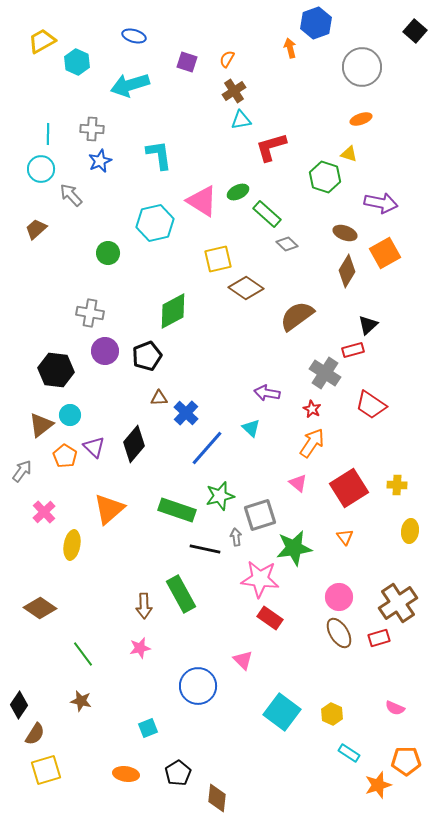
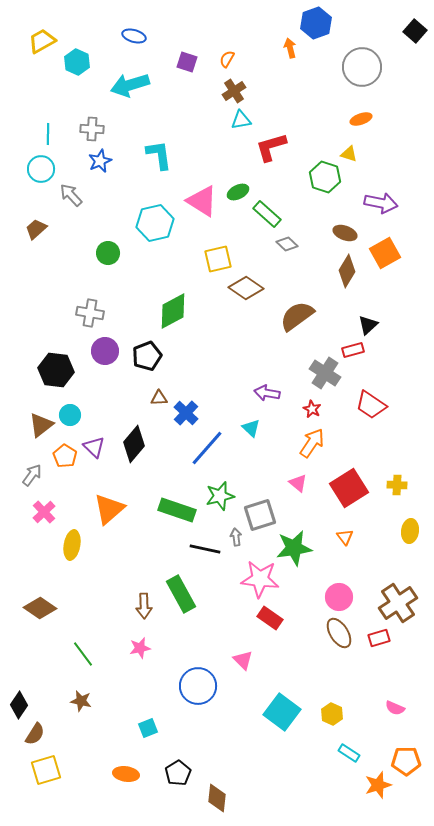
gray arrow at (22, 471): moved 10 px right, 4 px down
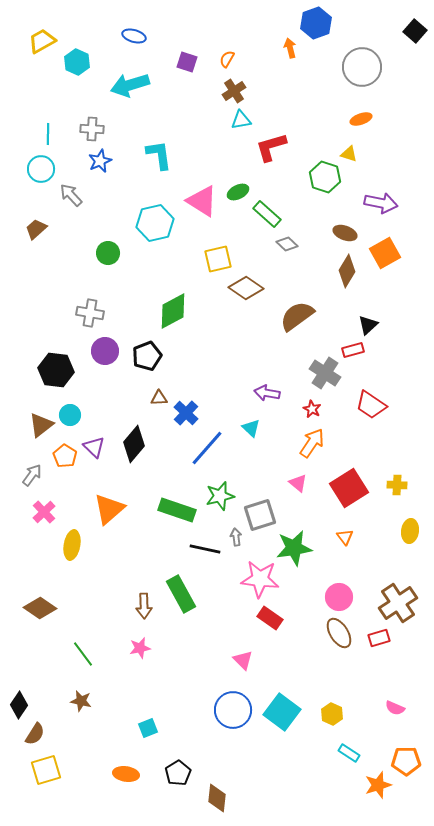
blue circle at (198, 686): moved 35 px right, 24 px down
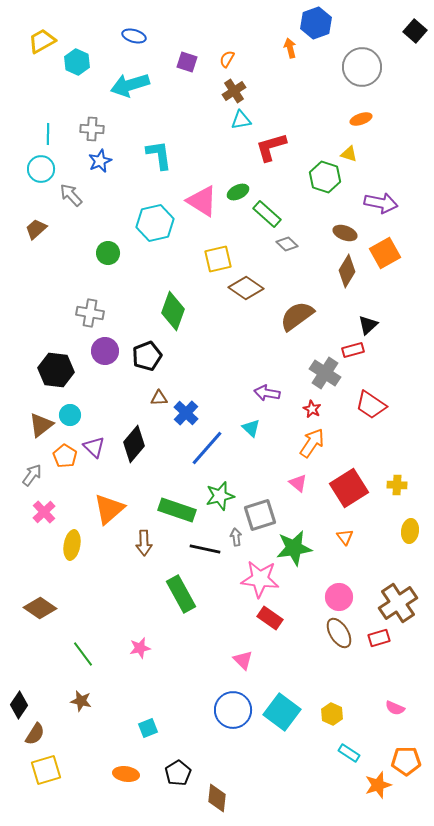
green diamond at (173, 311): rotated 42 degrees counterclockwise
brown arrow at (144, 606): moved 63 px up
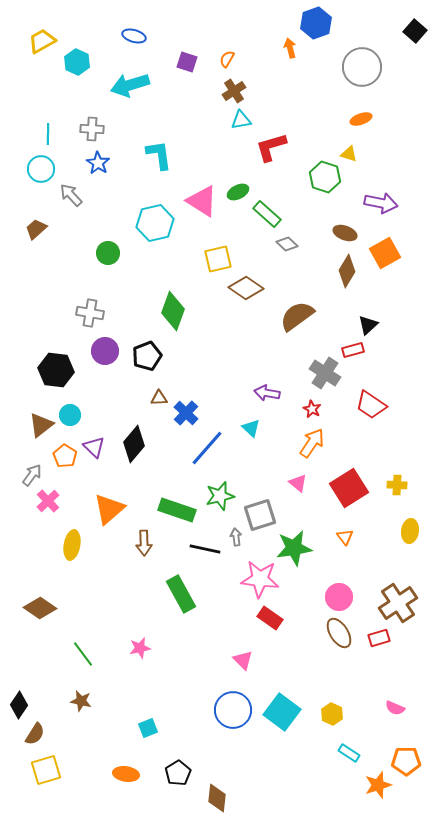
blue star at (100, 161): moved 2 px left, 2 px down; rotated 15 degrees counterclockwise
pink cross at (44, 512): moved 4 px right, 11 px up
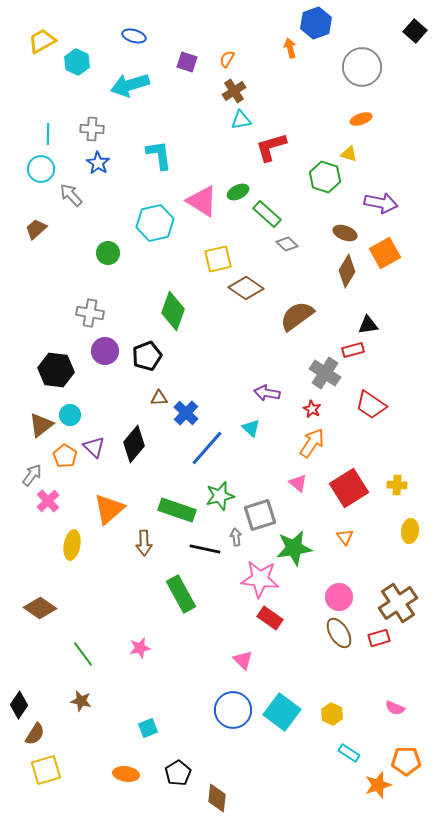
black triangle at (368, 325): rotated 35 degrees clockwise
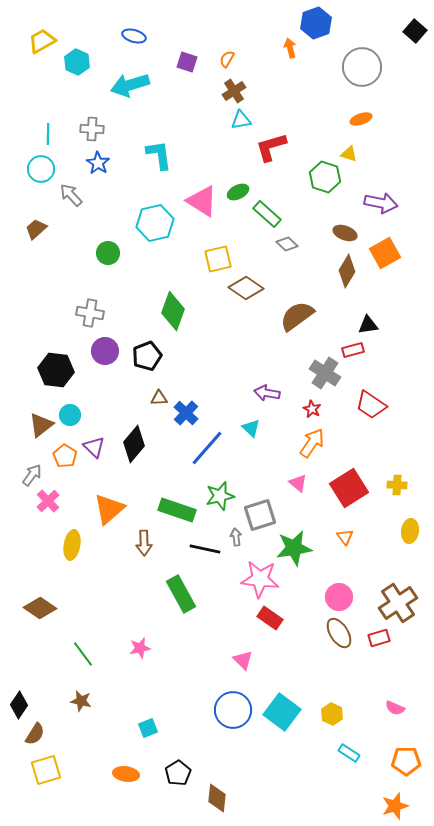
orange star at (378, 785): moved 17 px right, 21 px down
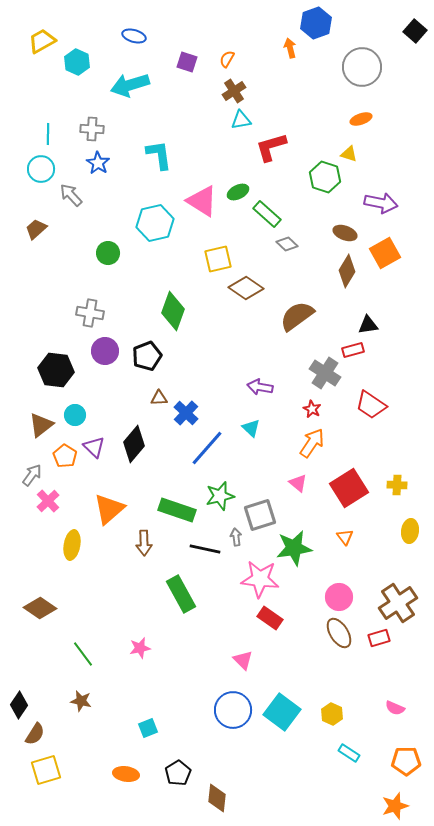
purple arrow at (267, 393): moved 7 px left, 6 px up
cyan circle at (70, 415): moved 5 px right
